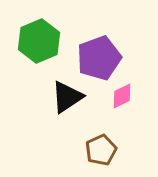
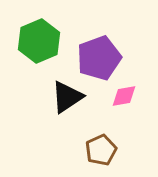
pink diamond: moved 2 px right; rotated 16 degrees clockwise
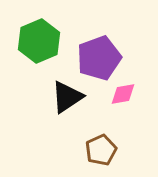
pink diamond: moved 1 px left, 2 px up
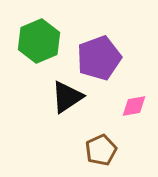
pink diamond: moved 11 px right, 12 px down
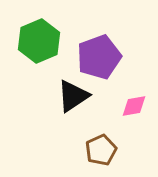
purple pentagon: moved 1 px up
black triangle: moved 6 px right, 1 px up
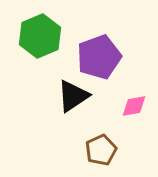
green hexagon: moved 1 px right, 5 px up
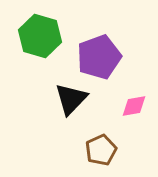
green hexagon: rotated 21 degrees counterclockwise
black triangle: moved 2 px left, 3 px down; rotated 12 degrees counterclockwise
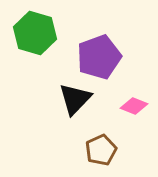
green hexagon: moved 5 px left, 3 px up
black triangle: moved 4 px right
pink diamond: rotated 32 degrees clockwise
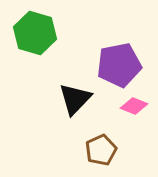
purple pentagon: moved 20 px right, 8 px down; rotated 9 degrees clockwise
